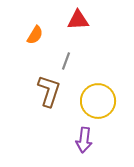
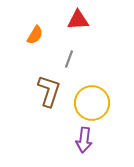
gray line: moved 3 px right, 2 px up
yellow circle: moved 6 px left, 2 px down
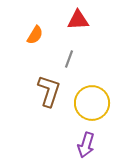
purple arrow: moved 2 px right, 5 px down; rotated 10 degrees clockwise
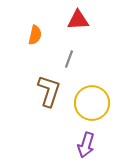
orange semicircle: rotated 18 degrees counterclockwise
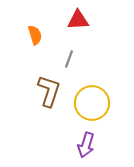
orange semicircle: rotated 30 degrees counterclockwise
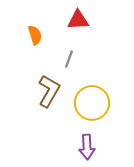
brown L-shape: rotated 12 degrees clockwise
purple arrow: moved 1 px right, 2 px down; rotated 20 degrees counterclockwise
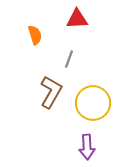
red triangle: moved 1 px left, 1 px up
brown L-shape: moved 2 px right, 1 px down
yellow circle: moved 1 px right
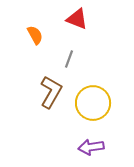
red triangle: rotated 25 degrees clockwise
orange semicircle: rotated 12 degrees counterclockwise
purple arrow: moved 4 px right; rotated 85 degrees clockwise
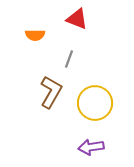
orange semicircle: rotated 120 degrees clockwise
yellow circle: moved 2 px right
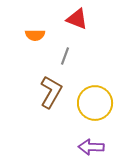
gray line: moved 4 px left, 3 px up
purple arrow: rotated 10 degrees clockwise
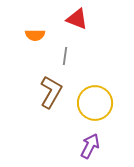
gray line: rotated 12 degrees counterclockwise
purple arrow: moved 1 px left, 1 px up; rotated 115 degrees clockwise
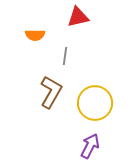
red triangle: moved 1 px right, 2 px up; rotated 35 degrees counterclockwise
